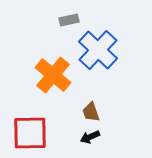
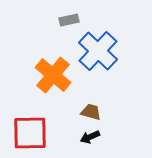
blue cross: moved 1 px down
brown trapezoid: rotated 125 degrees clockwise
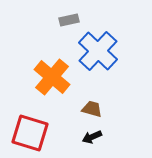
orange cross: moved 1 px left, 2 px down
brown trapezoid: moved 1 px right, 3 px up
red square: rotated 18 degrees clockwise
black arrow: moved 2 px right
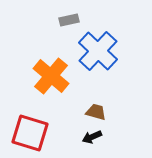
orange cross: moved 1 px left, 1 px up
brown trapezoid: moved 4 px right, 3 px down
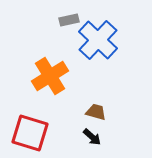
blue cross: moved 11 px up
orange cross: moved 1 px left; rotated 18 degrees clockwise
black arrow: rotated 114 degrees counterclockwise
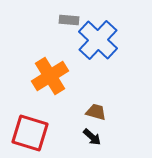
gray rectangle: rotated 18 degrees clockwise
